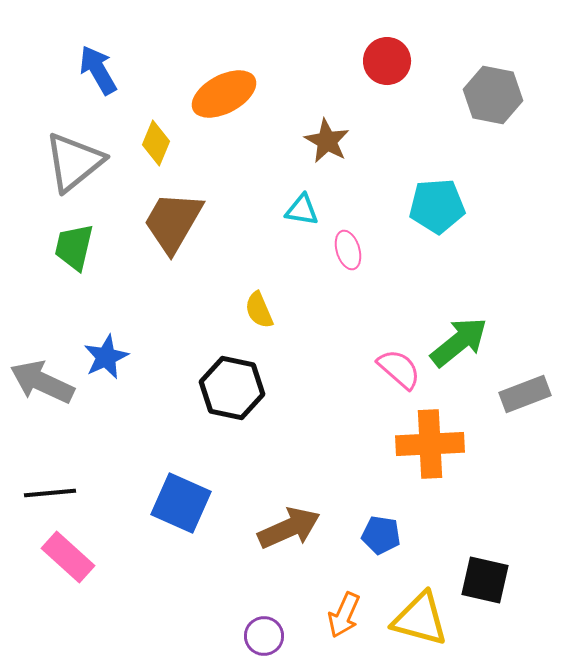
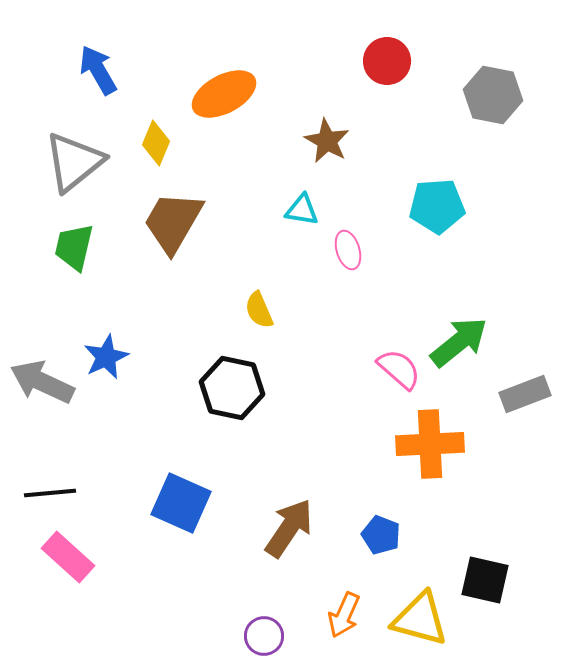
brown arrow: rotated 32 degrees counterclockwise
blue pentagon: rotated 12 degrees clockwise
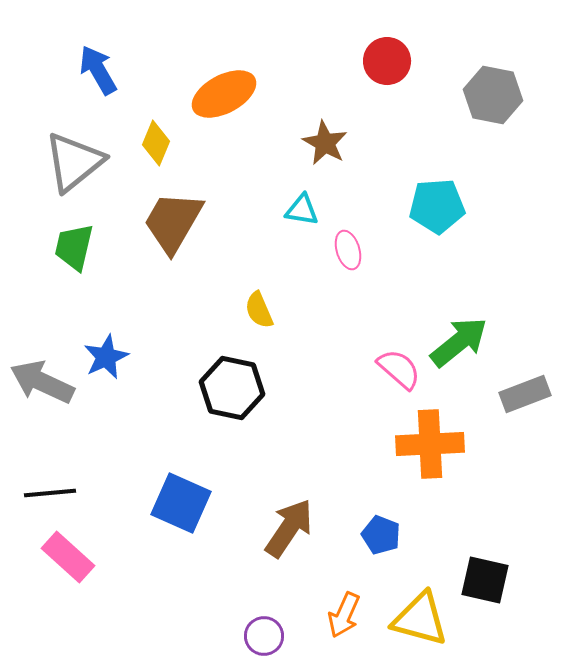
brown star: moved 2 px left, 2 px down
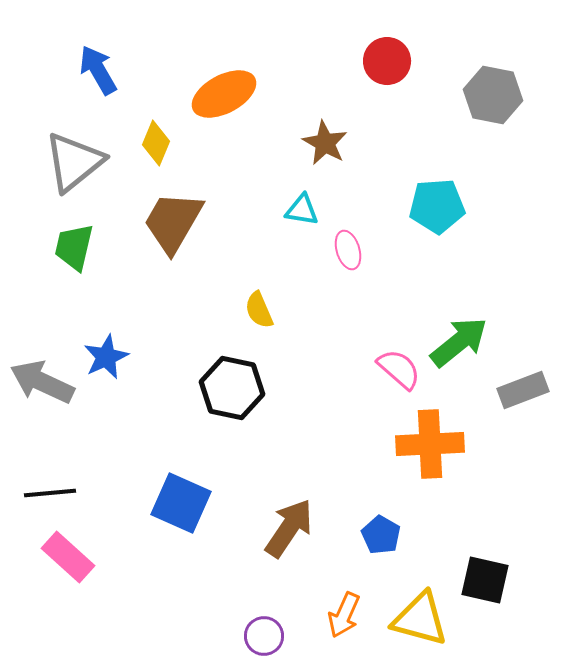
gray rectangle: moved 2 px left, 4 px up
blue pentagon: rotated 9 degrees clockwise
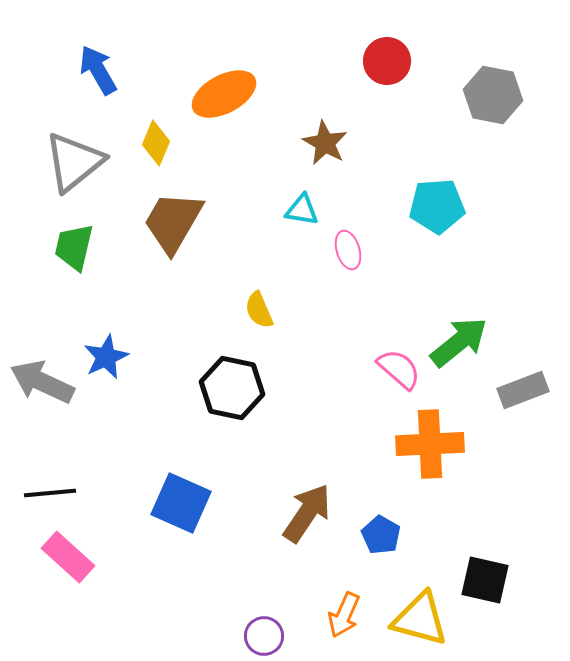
brown arrow: moved 18 px right, 15 px up
